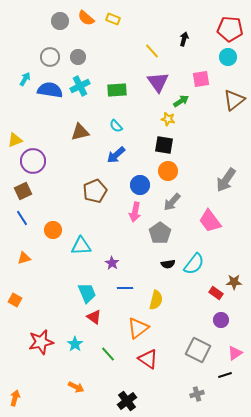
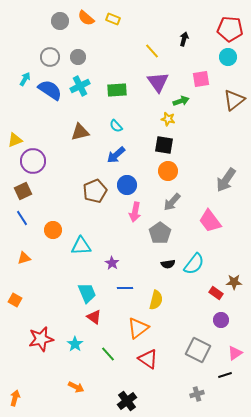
blue semicircle at (50, 90): rotated 25 degrees clockwise
green arrow at (181, 101): rotated 14 degrees clockwise
blue circle at (140, 185): moved 13 px left
red star at (41, 342): moved 3 px up
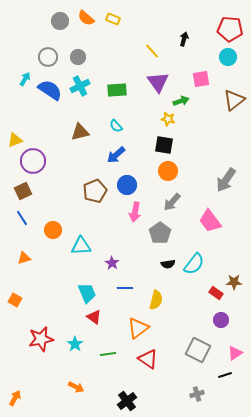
gray circle at (50, 57): moved 2 px left
green line at (108, 354): rotated 56 degrees counterclockwise
orange arrow at (15, 398): rotated 14 degrees clockwise
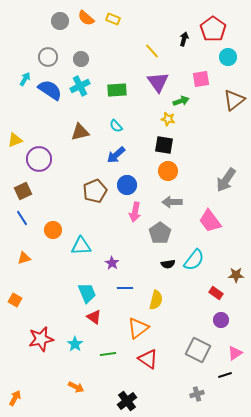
red pentagon at (230, 29): moved 17 px left; rotated 30 degrees clockwise
gray circle at (78, 57): moved 3 px right, 2 px down
purple circle at (33, 161): moved 6 px right, 2 px up
gray arrow at (172, 202): rotated 48 degrees clockwise
cyan semicircle at (194, 264): moved 4 px up
brown star at (234, 282): moved 2 px right, 7 px up
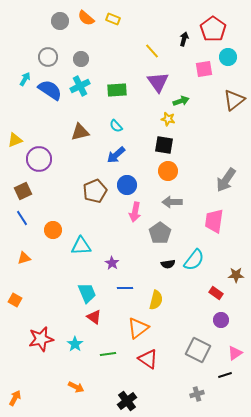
pink square at (201, 79): moved 3 px right, 10 px up
pink trapezoid at (210, 221): moved 4 px right; rotated 45 degrees clockwise
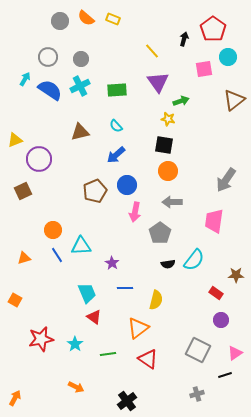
blue line at (22, 218): moved 35 px right, 37 px down
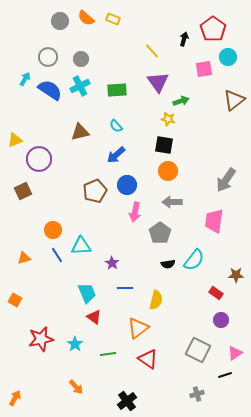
orange arrow at (76, 387): rotated 21 degrees clockwise
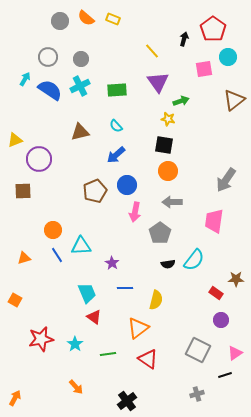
brown square at (23, 191): rotated 24 degrees clockwise
brown star at (236, 275): moved 4 px down
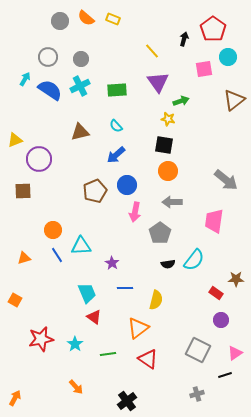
gray arrow at (226, 180): rotated 85 degrees counterclockwise
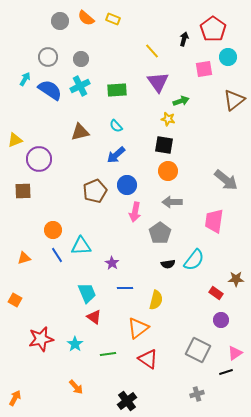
black line at (225, 375): moved 1 px right, 3 px up
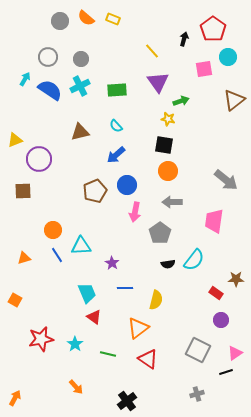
green line at (108, 354): rotated 21 degrees clockwise
